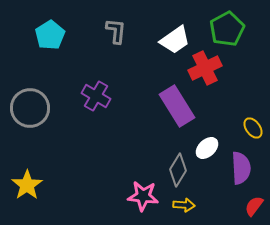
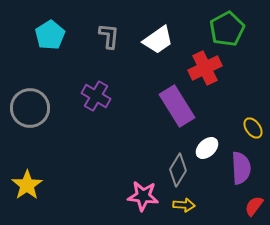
gray L-shape: moved 7 px left, 5 px down
white trapezoid: moved 17 px left
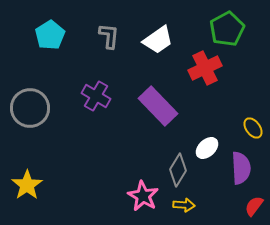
purple rectangle: moved 19 px left; rotated 12 degrees counterclockwise
pink star: rotated 24 degrees clockwise
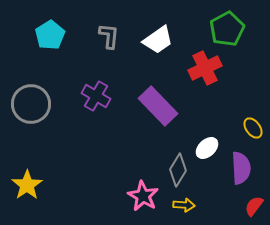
gray circle: moved 1 px right, 4 px up
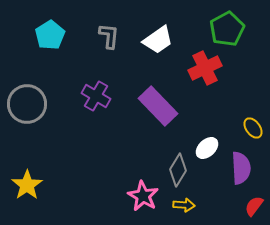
gray circle: moved 4 px left
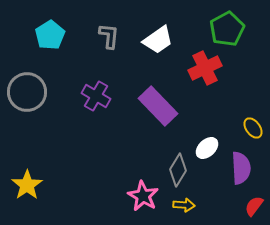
gray circle: moved 12 px up
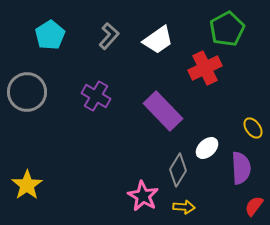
gray L-shape: rotated 36 degrees clockwise
purple rectangle: moved 5 px right, 5 px down
yellow arrow: moved 2 px down
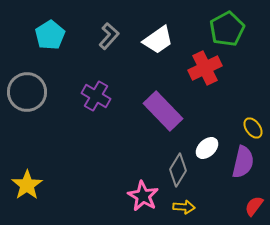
purple semicircle: moved 2 px right, 6 px up; rotated 16 degrees clockwise
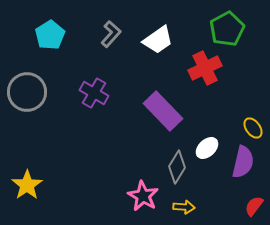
gray L-shape: moved 2 px right, 2 px up
purple cross: moved 2 px left, 3 px up
gray diamond: moved 1 px left, 3 px up
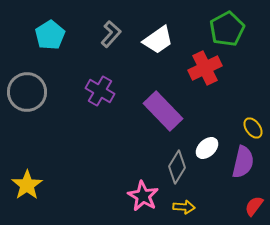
purple cross: moved 6 px right, 2 px up
